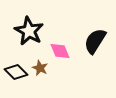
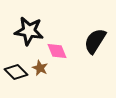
black star: rotated 20 degrees counterclockwise
pink diamond: moved 3 px left
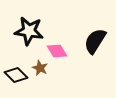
pink diamond: rotated 10 degrees counterclockwise
black diamond: moved 3 px down
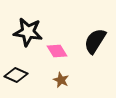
black star: moved 1 px left, 1 px down
brown star: moved 21 px right, 12 px down
black diamond: rotated 20 degrees counterclockwise
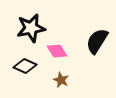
black star: moved 3 px right, 4 px up; rotated 20 degrees counterclockwise
black semicircle: moved 2 px right
black diamond: moved 9 px right, 9 px up
